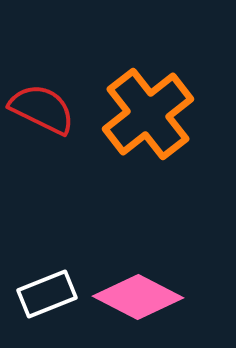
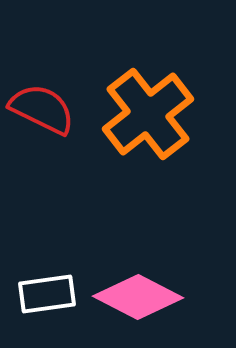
white rectangle: rotated 14 degrees clockwise
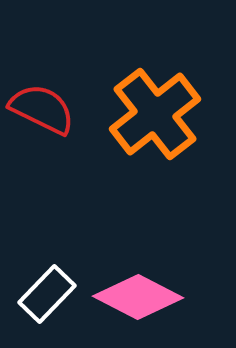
orange cross: moved 7 px right
white rectangle: rotated 38 degrees counterclockwise
